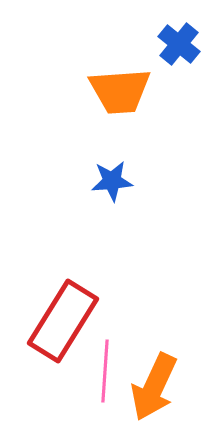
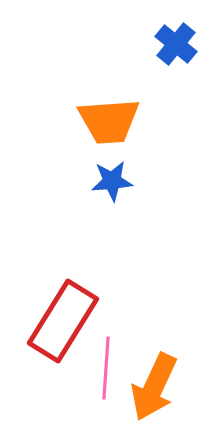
blue cross: moved 3 px left
orange trapezoid: moved 11 px left, 30 px down
pink line: moved 1 px right, 3 px up
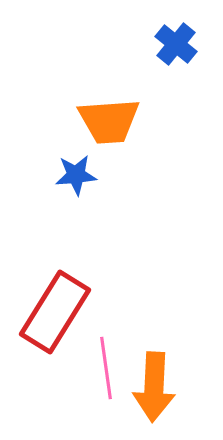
blue star: moved 36 px left, 6 px up
red rectangle: moved 8 px left, 9 px up
pink line: rotated 12 degrees counterclockwise
orange arrow: rotated 22 degrees counterclockwise
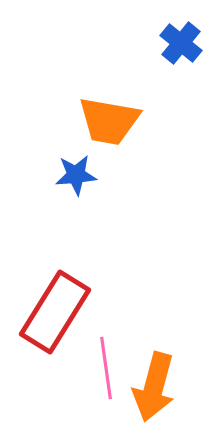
blue cross: moved 5 px right, 1 px up
orange trapezoid: rotated 14 degrees clockwise
orange arrow: rotated 12 degrees clockwise
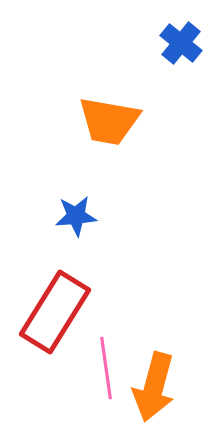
blue star: moved 41 px down
